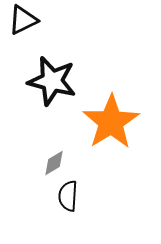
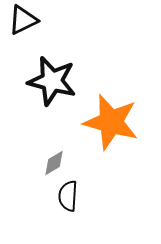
orange star: rotated 24 degrees counterclockwise
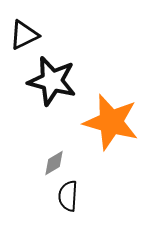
black triangle: moved 1 px right, 15 px down
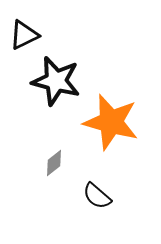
black star: moved 4 px right
gray diamond: rotated 8 degrees counterclockwise
black semicircle: moved 29 px right; rotated 52 degrees counterclockwise
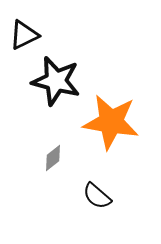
orange star: rotated 6 degrees counterclockwise
gray diamond: moved 1 px left, 5 px up
